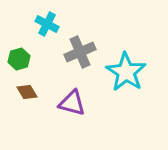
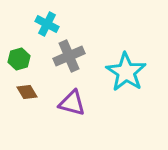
gray cross: moved 11 px left, 4 px down
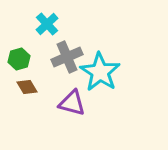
cyan cross: rotated 20 degrees clockwise
gray cross: moved 2 px left, 1 px down
cyan star: moved 26 px left
brown diamond: moved 5 px up
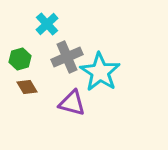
green hexagon: moved 1 px right
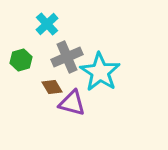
green hexagon: moved 1 px right, 1 px down
brown diamond: moved 25 px right
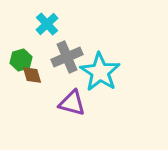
brown diamond: moved 20 px left, 12 px up; rotated 15 degrees clockwise
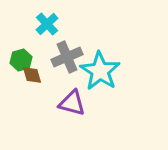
cyan star: moved 1 px up
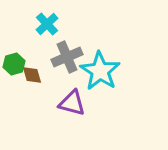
green hexagon: moved 7 px left, 4 px down
